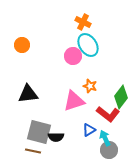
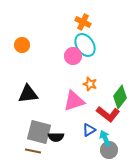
cyan ellipse: moved 3 px left
orange star: moved 2 px up
green diamond: moved 1 px left
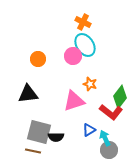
orange circle: moved 16 px right, 14 px down
red L-shape: moved 3 px right, 2 px up
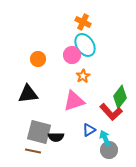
pink circle: moved 1 px left, 1 px up
orange star: moved 7 px left, 8 px up; rotated 24 degrees clockwise
red L-shape: rotated 10 degrees clockwise
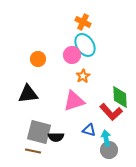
green diamond: rotated 40 degrees counterclockwise
blue triangle: rotated 48 degrees clockwise
cyan arrow: moved 1 px right; rotated 14 degrees clockwise
